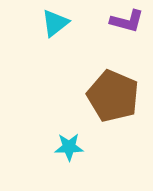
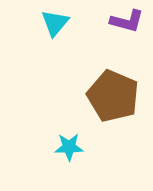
cyan triangle: rotated 12 degrees counterclockwise
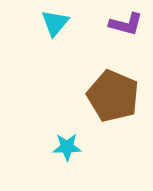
purple L-shape: moved 1 px left, 3 px down
cyan star: moved 2 px left
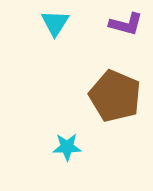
cyan triangle: rotated 8 degrees counterclockwise
brown pentagon: moved 2 px right
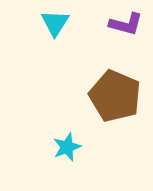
cyan star: rotated 20 degrees counterclockwise
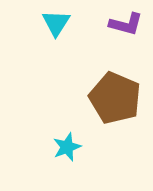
cyan triangle: moved 1 px right
brown pentagon: moved 2 px down
